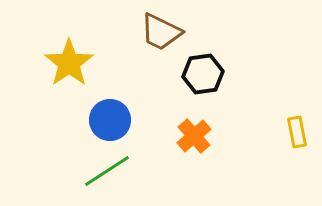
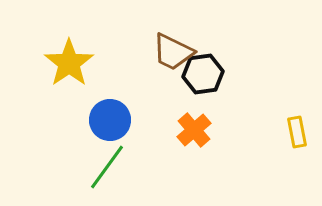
brown trapezoid: moved 12 px right, 20 px down
orange cross: moved 6 px up
green line: moved 4 px up; rotated 21 degrees counterclockwise
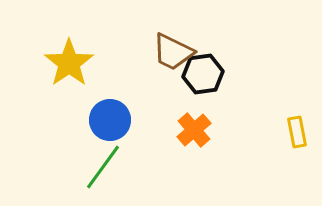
green line: moved 4 px left
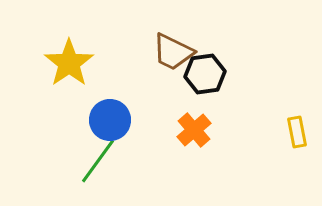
black hexagon: moved 2 px right
green line: moved 5 px left, 6 px up
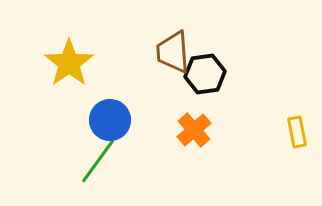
brown trapezoid: rotated 60 degrees clockwise
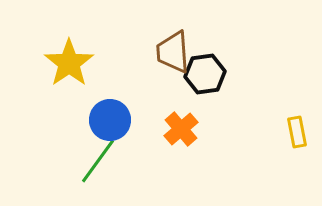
orange cross: moved 13 px left, 1 px up
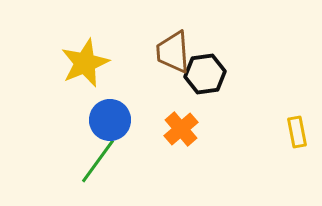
yellow star: moved 16 px right; rotated 12 degrees clockwise
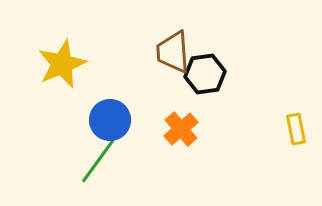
yellow star: moved 23 px left, 1 px down
yellow rectangle: moved 1 px left, 3 px up
